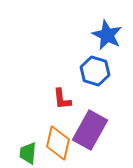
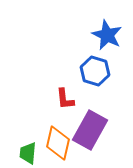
red L-shape: moved 3 px right
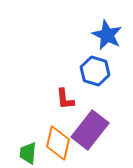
purple rectangle: rotated 9 degrees clockwise
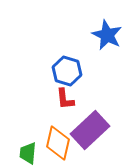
blue hexagon: moved 28 px left
purple rectangle: rotated 9 degrees clockwise
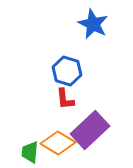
blue star: moved 14 px left, 11 px up
orange diamond: rotated 72 degrees counterclockwise
green trapezoid: moved 2 px right, 1 px up
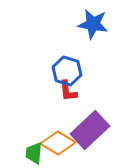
blue star: rotated 16 degrees counterclockwise
red L-shape: moved 3 px right, 8 px up
green trapezoid: moved 4 px right, 1 px down
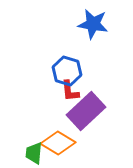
red L-shape: moved 2 px right
purple rectangle: moved 4 px left, 19 px up
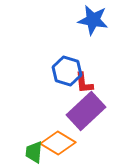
blue star: moved 4 px up
red L-shape: moved 14 px right, 8 px up
green trapezoid: moved 1 px up
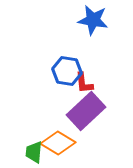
blue hexagon: rotated 8 degrees counterclockwise
